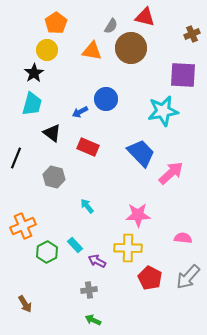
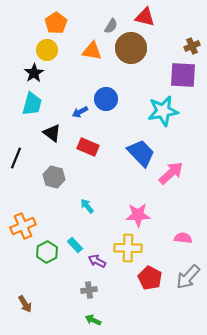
brown cross: moved 12 px down
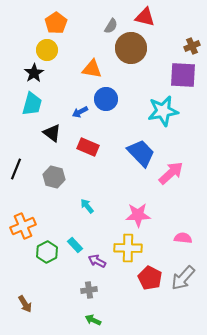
orange triangle: moved 18 px down
black line: moved 11 px down
gray arrow: moved 5 px left, 1 px down
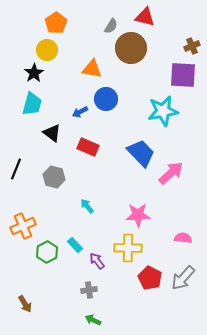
purple arrow: rotated 24 degrees clockwise
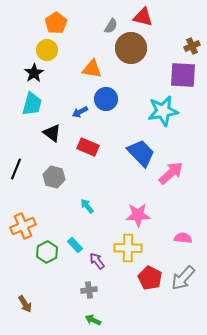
red triangle: moved 2 px left
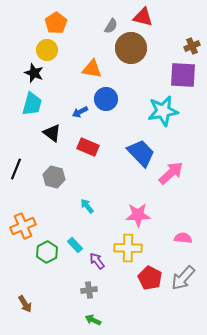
black star: rotated 18 degrees counterclockwise
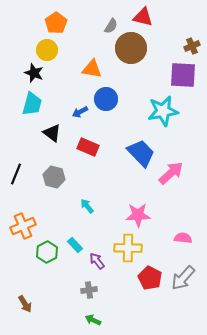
black line: moved 5 px down
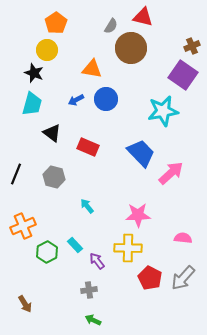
purple square: rotated 32 degrees clockwise
blue arrow: moved 4 px left, 12 px up
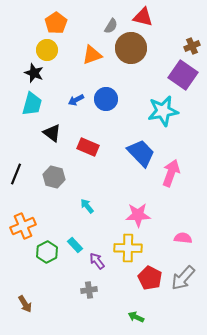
orange triangle: moved 14 px up; rotated 30 degrees counterclockwise
pink arrow: rotated 28 degrees counterclockwise
green arrow: moved 43 px right, 3 px up
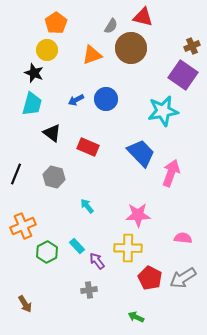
cyan rectangle: moved 2 px right, 1 px down
gray arrow: rotated 16 degrees clockwise
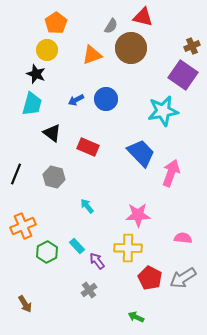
black star: moved 2 px right, 1 px down
gray cross: rotated 28 degrees counterclockwise
